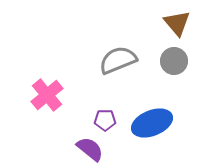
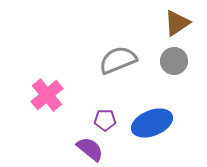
brown triangle: rotated 36 degrees clockwise
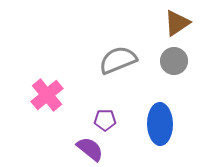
blue ellipse: moved 8 px right, 1 px down; rotated 69 degrees counterclockwise
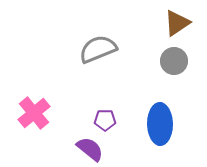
gray semicircle: moved 20 px left, 11 px up
pink cross: moved 13 px left, 18 px down
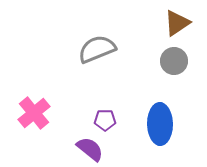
gray semicircle: moved 1 px left
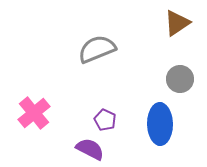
gray circle: moved 6 px right, 18 px down
purple pentagon: rotated 25 degrees clockwise
purple semicircle: rotated 12 degrees counterclockwise
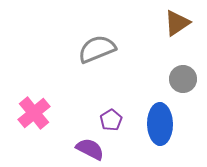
gray circle: moved 3 px right
purple pentagon: moved 6 px right; rotated 15 degrees clockwise
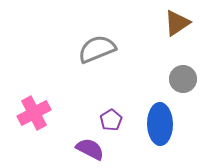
pink cross: rotated 12 degrees clockwise
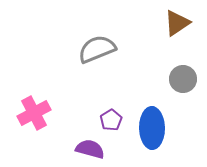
blue ellipse: moved 8 px left, 4 px down
purple semicircle: rotated 12 degrees counterclockwise
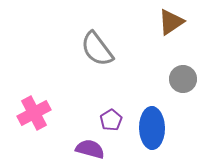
brown triangle: moved 6 px left, 1 px up
gray semicircle: rotated 105 degrees counterclockwise
